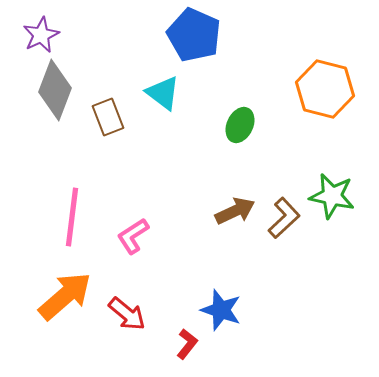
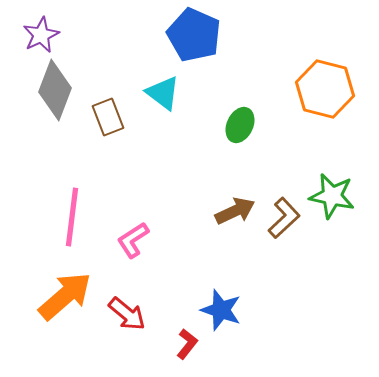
pink L-shape: moved 4 px down
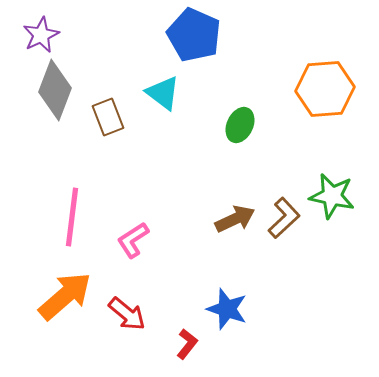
orange hexagon: rotated 18 degrees counterclockwise
brown arrow: moved 8 px down
blue star: moved 6 px right, 1 px up
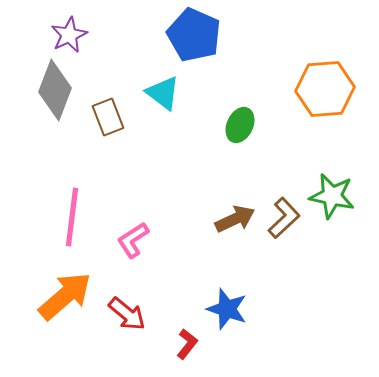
purple star: moved 28 px right
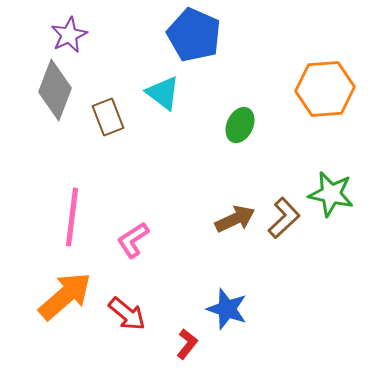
green star: moved 1 px left, 2 px up
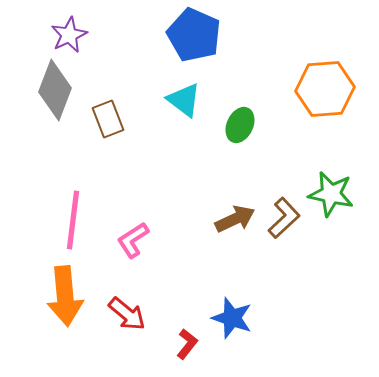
cyan triangle: moved 21 px right, 7 px down
brown rectangle: moved 2 px down
pink line: moved 1 px right, 3 px down
orange arrow: rotated 126 degrees clockwise
blue star: moved 5 px right, 9 px down
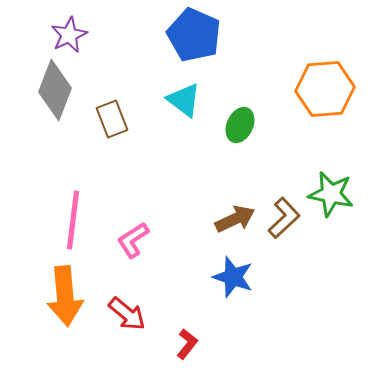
brown rectangle: moved 4 px right
blue star: moved 1 px right, 41 px up
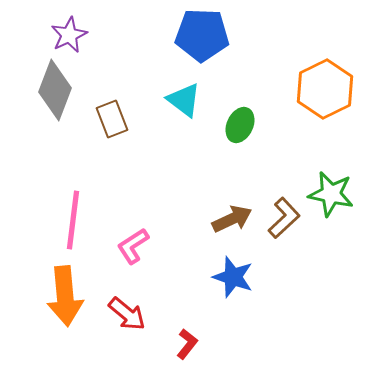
blue pentagon: moved 8 px right; rotated 22 degrees counterclockwise
orange hexagon: rotated 22 degrees counterclockwise
brown arrow: moved 3 px left
pink L-shape: moved 6 px down
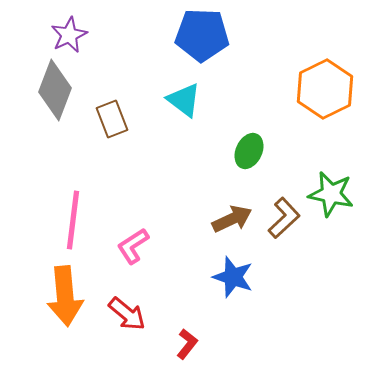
green ellipse: moved 9 px right, 26 px down
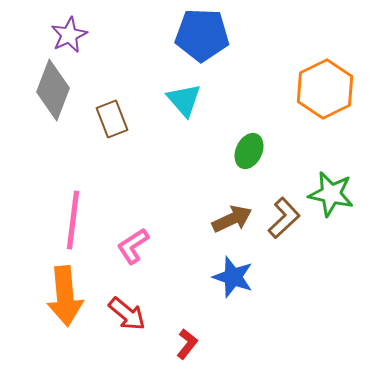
gray diamond: moved 2 px left
cyan triangle: rotated 12 degrees clockwise
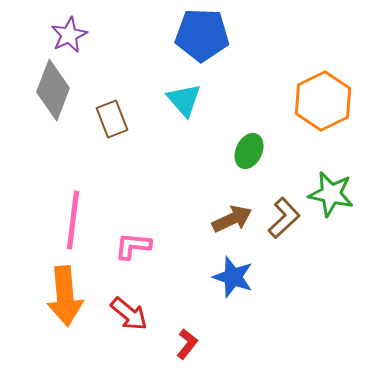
orange hexagon: moved 2 px left, 12 px down
pink L-shape: rotated 39 degrees clockwise
red arrow: moved 2 px right
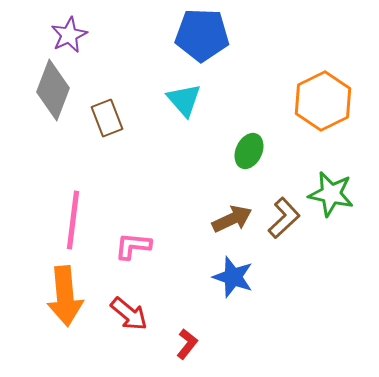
brown rectangle: moved 5 px left, 1 px up
